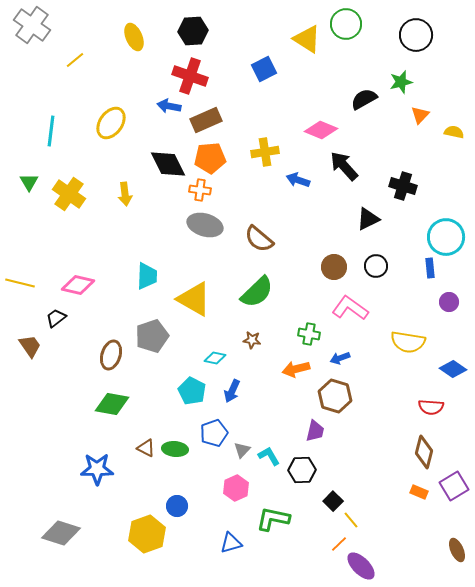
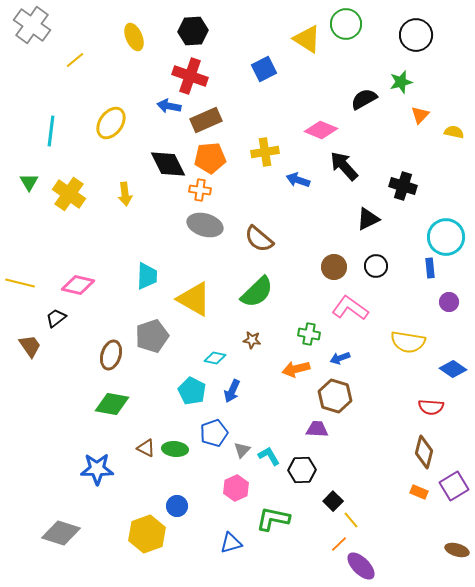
purple trapezoid at (315, 431): moved 2 px right, 2 px up; rotated 100 degrees counterclockwise
brown ellipse at (457, 550): rotated 50 degrees counterclockwise
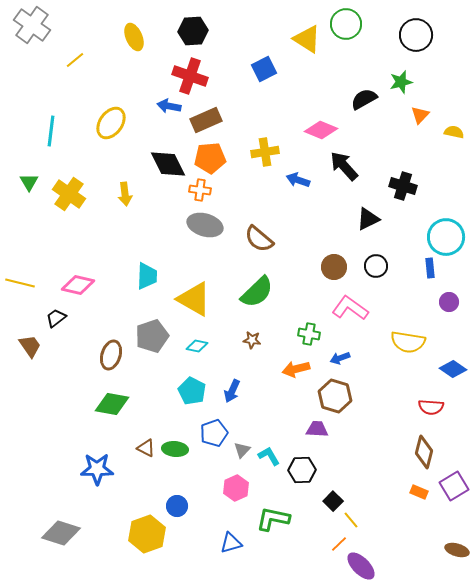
cyan diamond at (215, 358): moved 18 px left, 12 px up
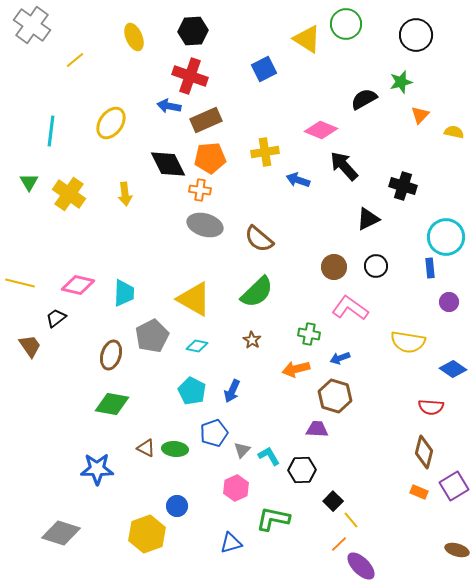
cyan trapezoid at (147, 276): moved 23 px left, 17 px down
gray pentagon at (152, 336): rotated 8 degrees counterclockwise
brown star at (252, 340): rotated 24 degrees clockwise
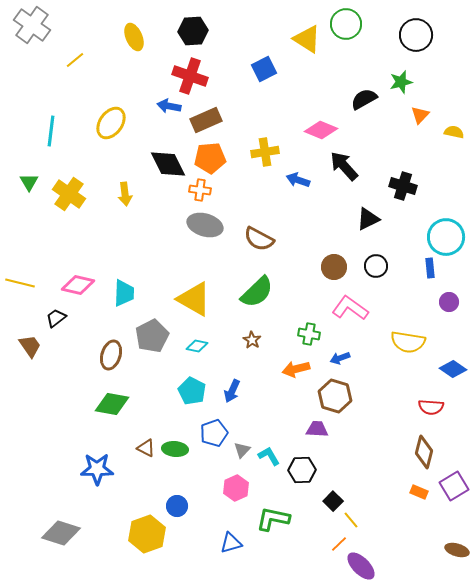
brown semicircle at (259, 239): rotated 12 degrees counterclockwise
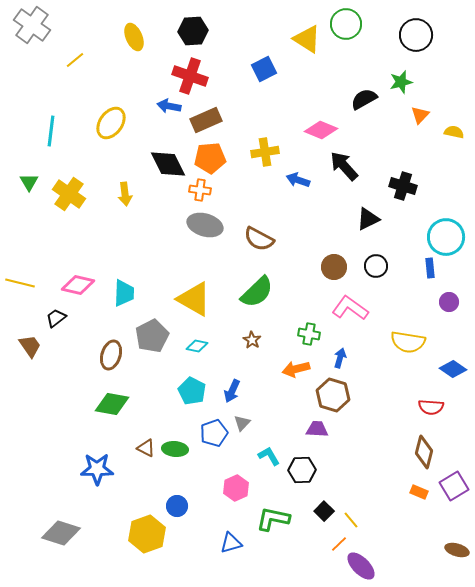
blue arrow at (340, 358): rotated 126 degrees clockwise
brown hexagon at (335, 396): moved 2 px left, 1 px up
gray triangle at (242, 450): moved 27 px up
black square at (333, 501): moved 9 px left, 10 px down
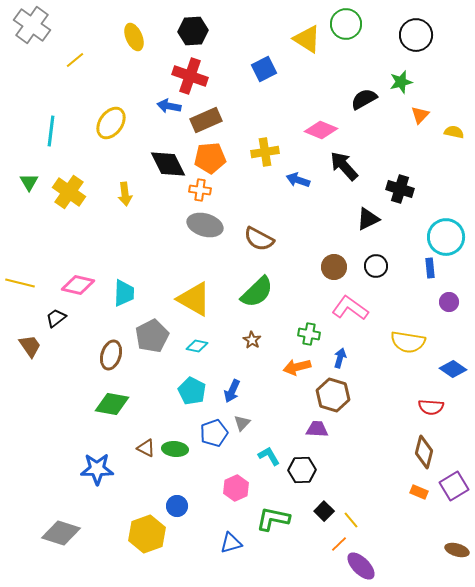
black cross at (403, 186): moved 3 px left, 3 px down
yellow cross at (69, 194): moved 2 px up
orange arrow at (296, 369): moved 1 px right, 2 px up
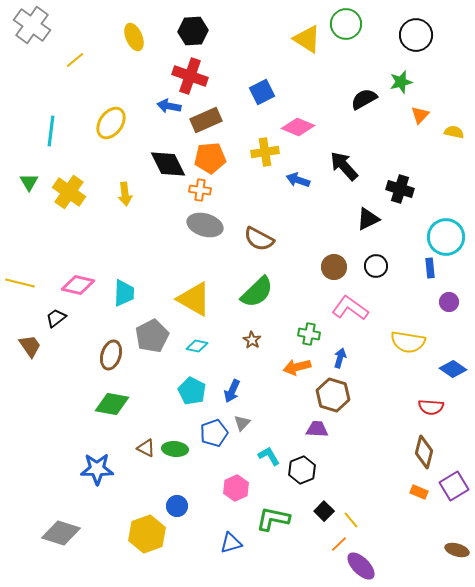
blue square at (264, 69): moved 2 px left, 23 px down
pink diamond at (321, 130): moved 23 px left, 3 px up
black hexagon at (302, 470): rotated 20 degrees counterclockwise
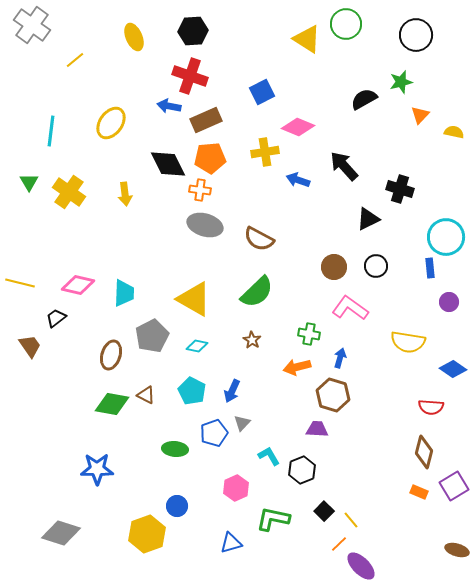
brown triangle at (146, 448): moved 53 px up
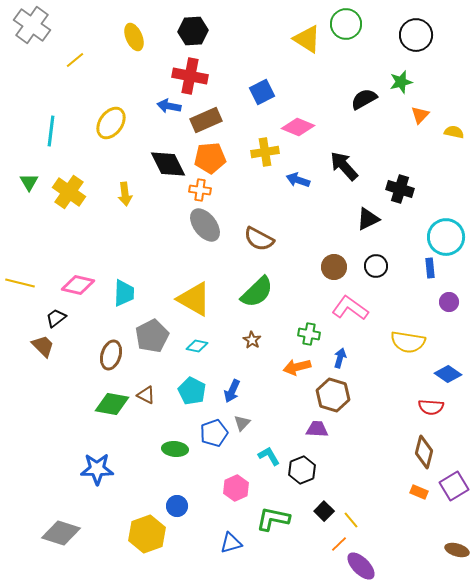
red cross at (190, 76): rotated 8 degrees counterclockwise
gray ellipse at (205, 225): rotated 36 degrees clockwise
brown trapezoid at (30, 346): moved 13 px right; rotated 10 degrees counterclockwise
blue diamond at (453, 369): moved 5 px left, 5 px down
